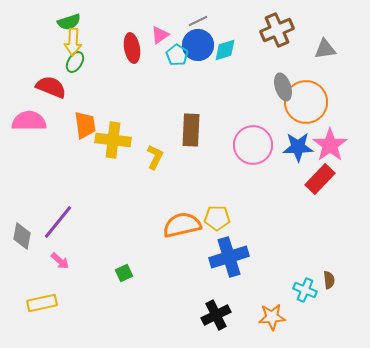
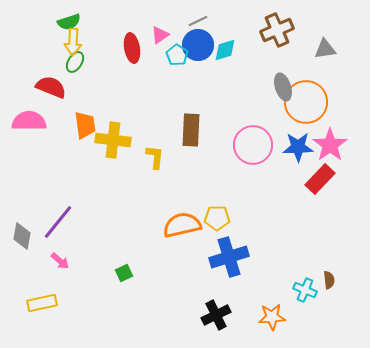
yellow L-shape: rotated 20 degrees counterclockwise
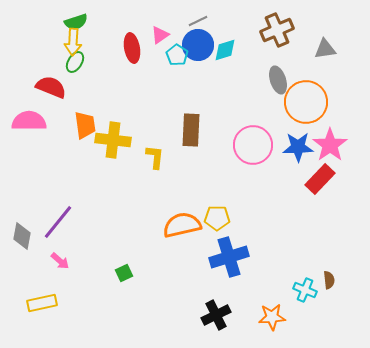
green semicircle: moved 7 px right
gray ellipse: moved 5 px left, 7 px up
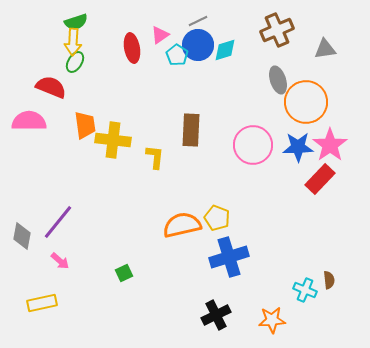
yellow pentagon: rotated 20 degrees clockwise
orange star: moved 3 px down
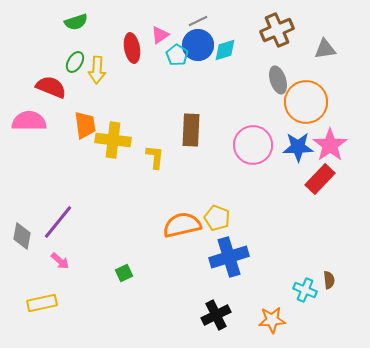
yellow arrow: moved 24 px right, 28 px down
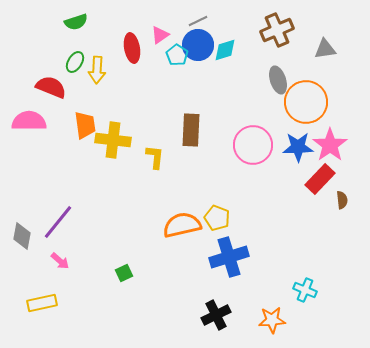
brown semicircle: moved 13 px right, 80 px up
